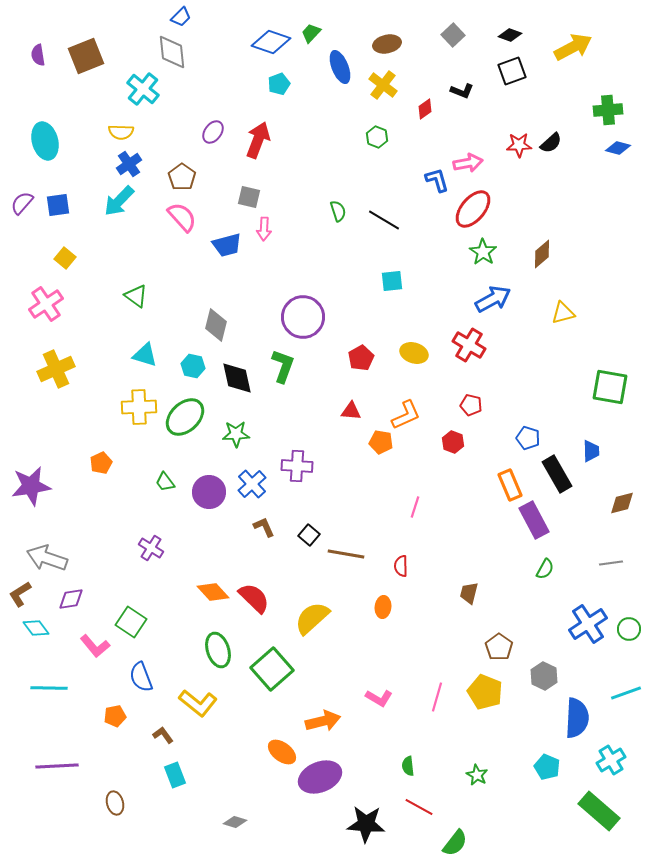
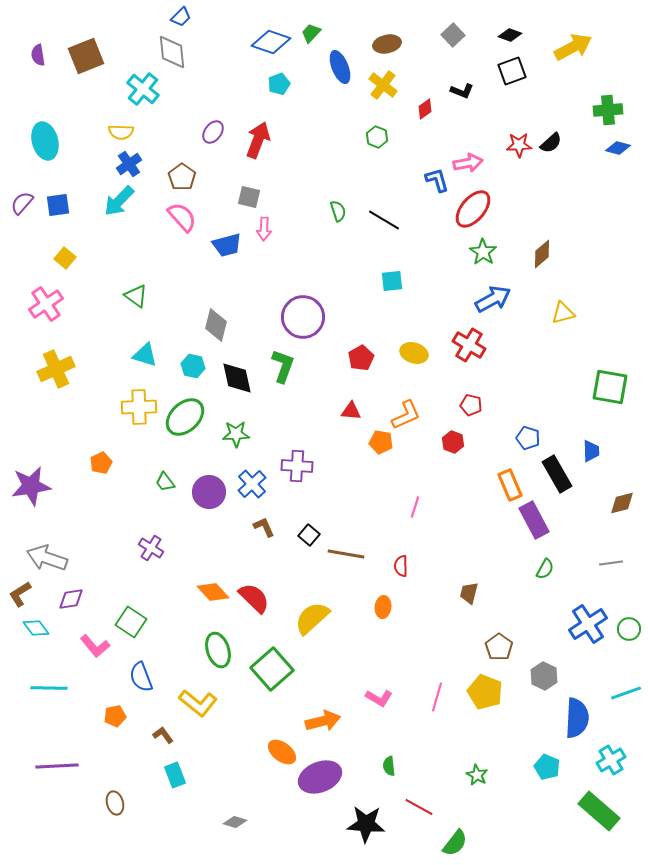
green semicircle at (408, 766): moved 19 px left
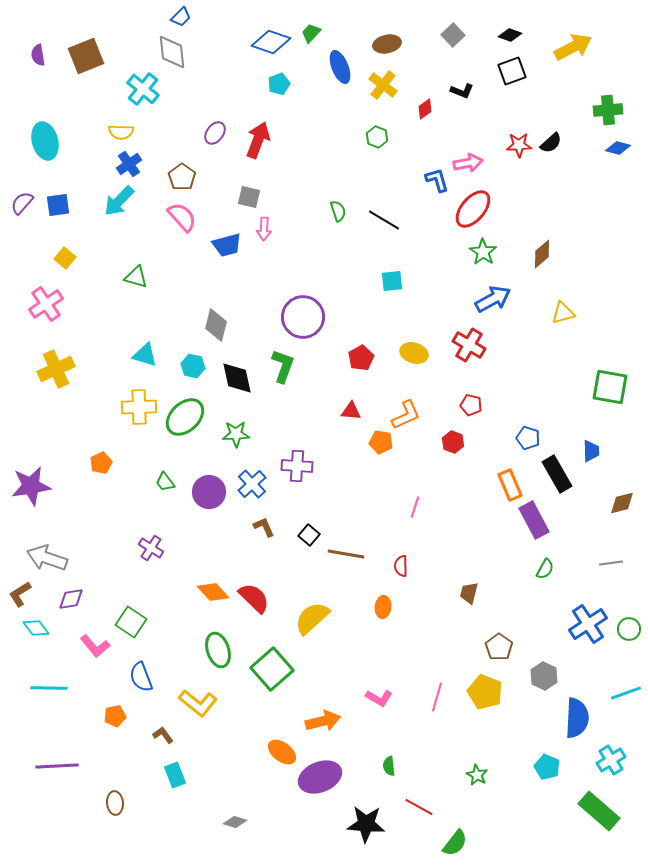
purple ellipse at (213, 132): moved 2 px right, 1 px down
green triangle at (136, 296): moved 19 px up; rotated 20 degrees counterclockwise
brown ellipse at (115, 803): rotated 10 degrees clockwise
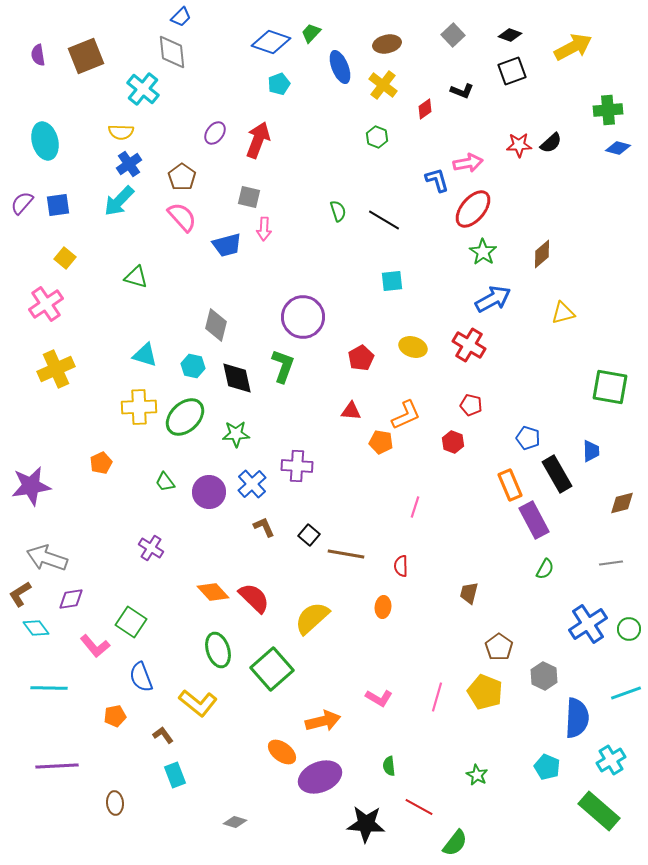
yellow ellipse at (414, 353): moved 1 px left, 6 px up
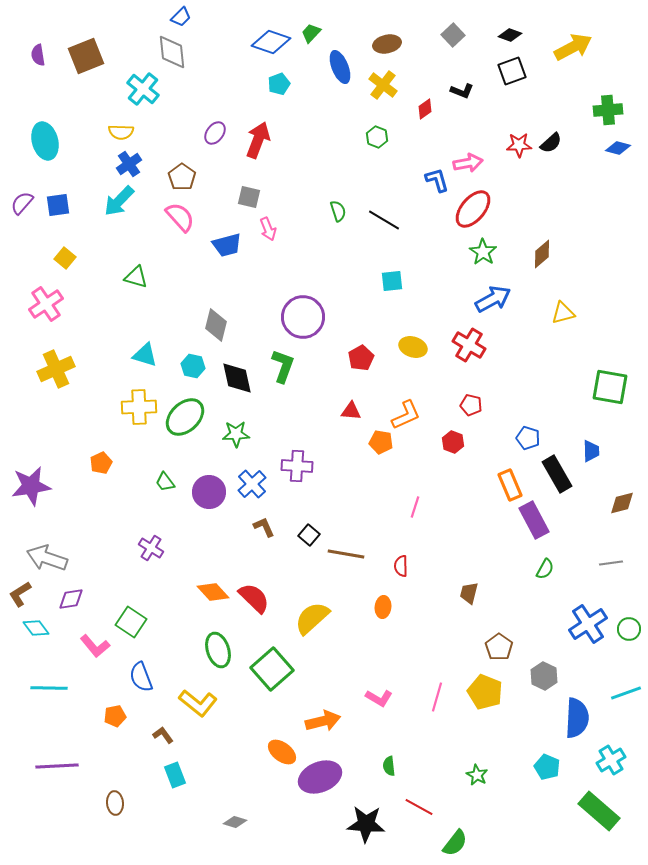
pink semicircle at (182, 217): moved 2 px left
pink arrow at (264, 229): moved 4 px right; rotated 25 degrees counterclockwise
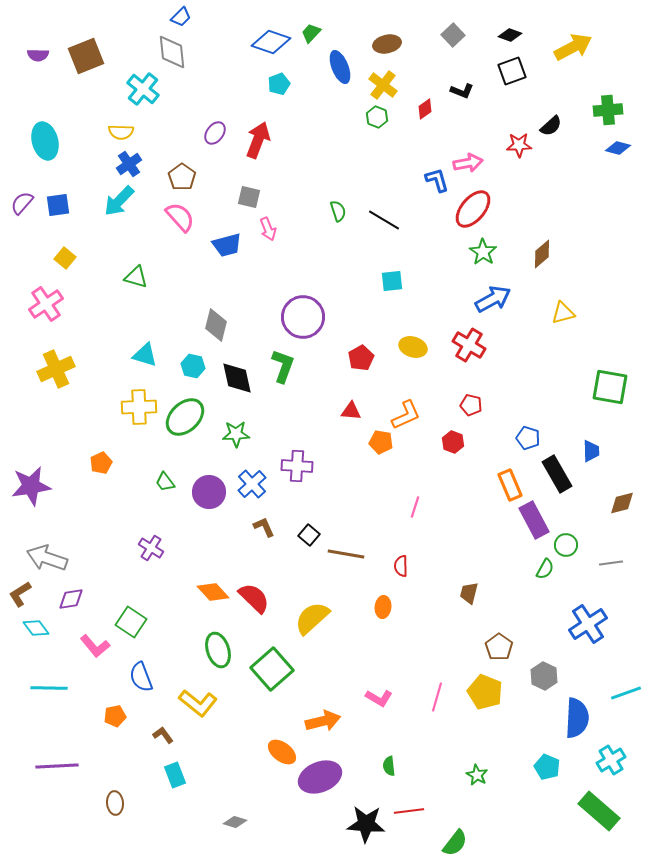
purple semicircle at (38, 55): rotated 80 degrees counterclockwise
green hexagon at (377, 137): moved 20 px up
black semicircle at (551, 143): moved 17 px up
green circle at (629, 629): moved 63 px left, 84 px up
red line at (419, 807): moved 10 px left, 4 px down; rotated 36 degrees counterclockwise
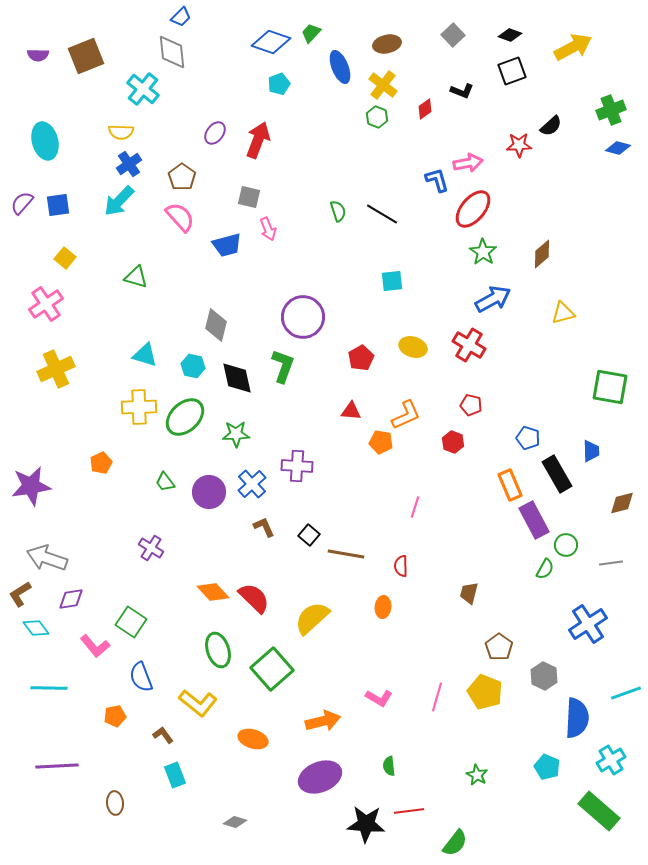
green cross at (608, 110): moved 3 px right; rotated 16 degrees counterclockwise
black line at (384, 220): moved 2 px left, 6 px up
orange ellipse at (282, 752): moved 29 px left, 13 px up; rotated 20 degrees counterclockwise
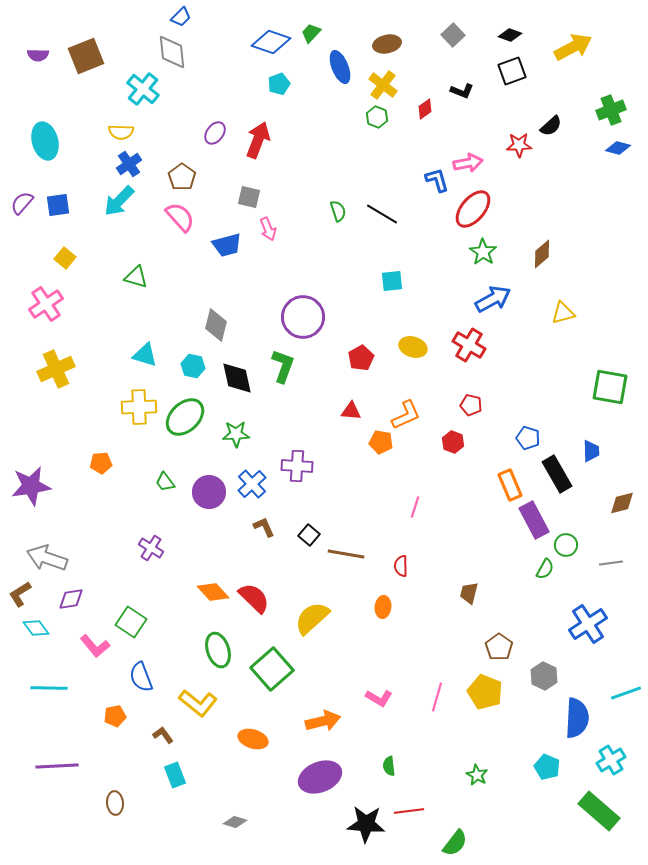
orange pentagon at (101, 463): rotated 20 degrees clockwise
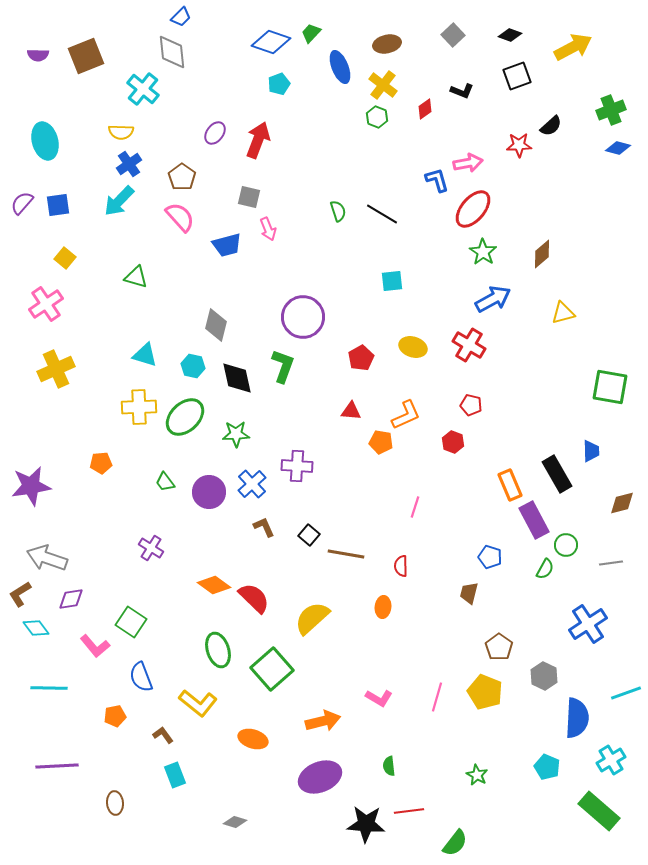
black square at (512, 71): moved 5 px right, 5 px down
blue pentagon at (528, 438): moved 38 px left, 119 px down
orange diamond at (213, 592): moved 1 px right, 7 px up; rotated 12 degrees counterclockwise
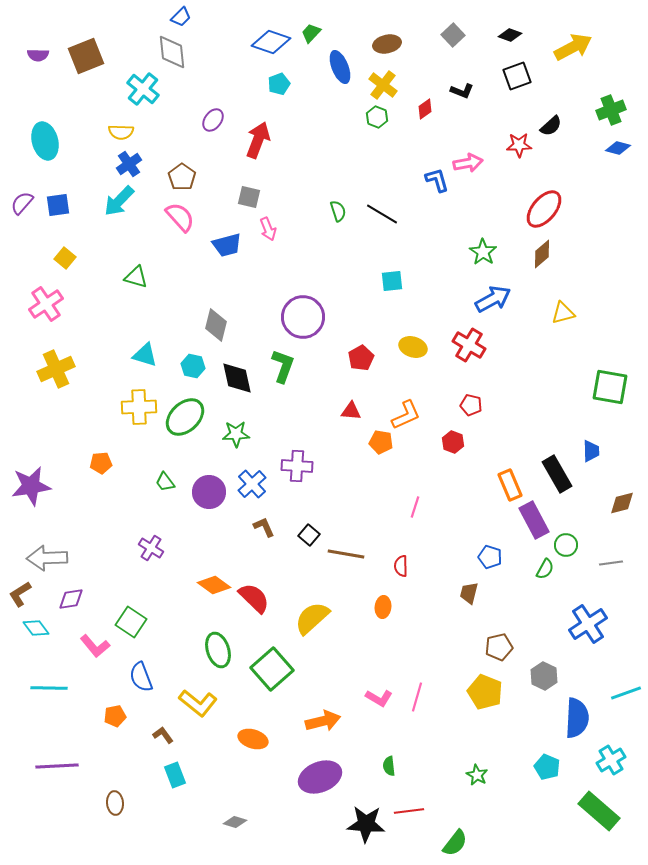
purple ellipse at (215, 133): moved 2 px left, 13 px up
red ellipse at (473, 209): moved 71 px right
gray arrow at (47, 558): rotated 21 degrees counterclockwise
brown pentagon at (499, 647): rotated 24 degrees clockwise
pink line at (437, 697): moved 20 px left
